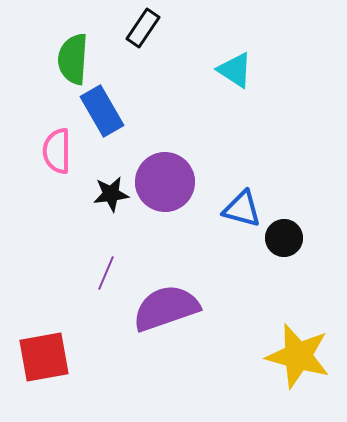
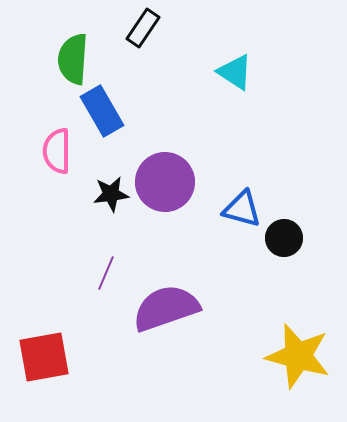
cyan triangle: moved 2 px down
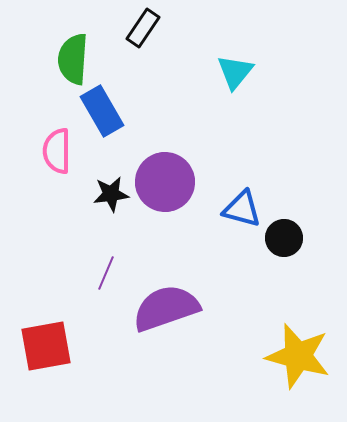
cyan triangle: rotated 36 degrees clockwise
red square: moved 2 px right, 11 px up
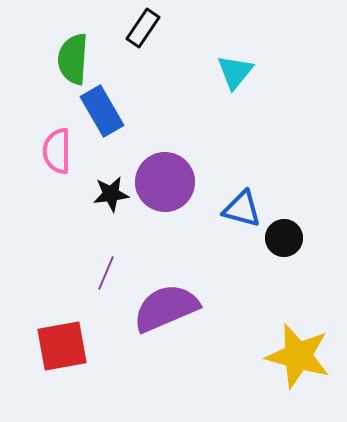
purple semicircle: rotated 4 degrees counterclockwise
red square: moved 16 px right
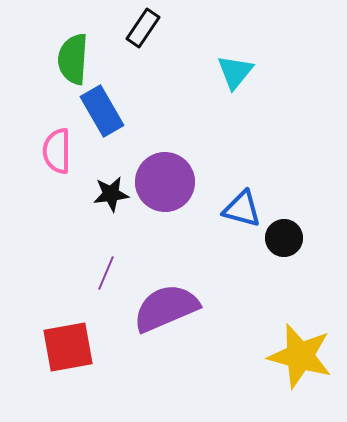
red square: moved 6 px right, 1 px down
yellow star: moved 2 px right
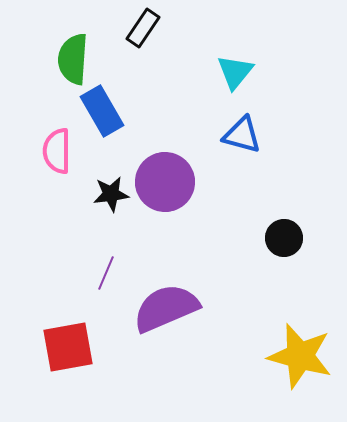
blue triangle: moved 74 px up
